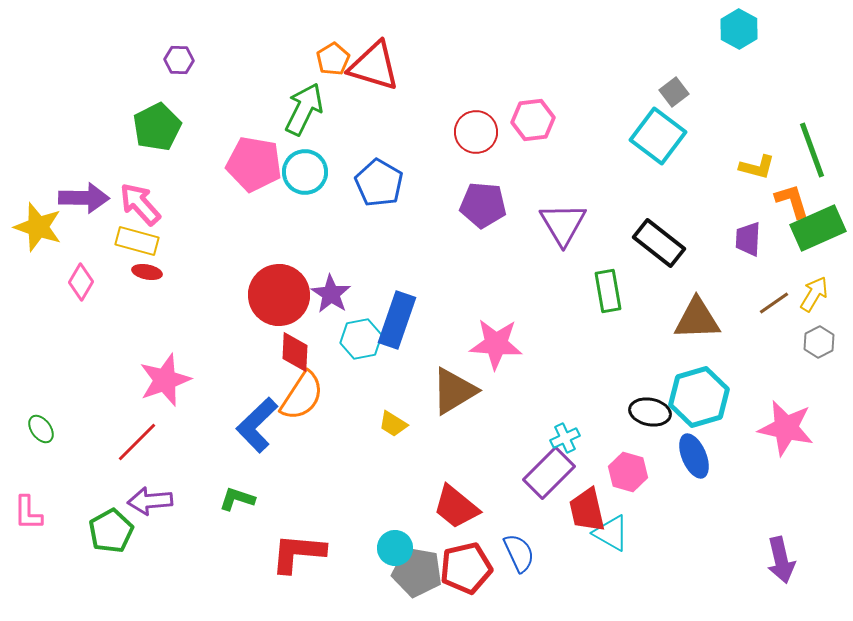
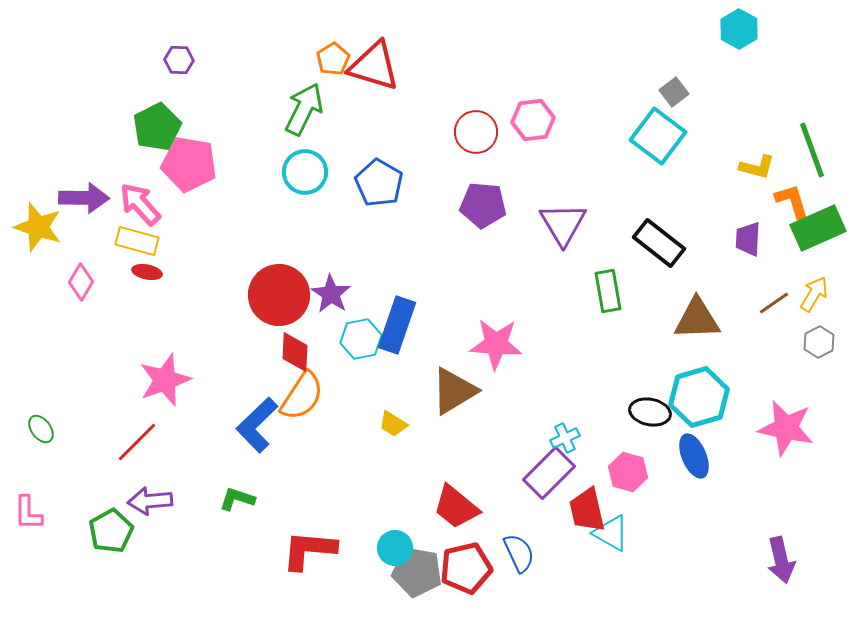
pink pentagon at (254, 164): moved 65 px left
blue rectangle at (397, 320): moved 5 px down
red L-shape at (298, 553): moved 11 px right, 3 px up
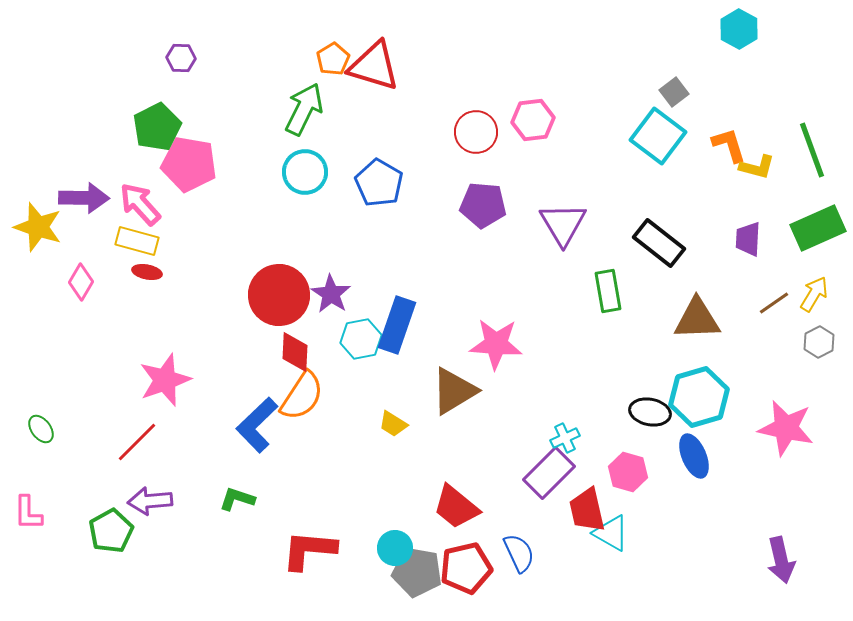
purple hexagon at (179, 60): moved 2 px right, 2 px up
orange L-shape at (792, 201): moved 63 px left, 56 px up
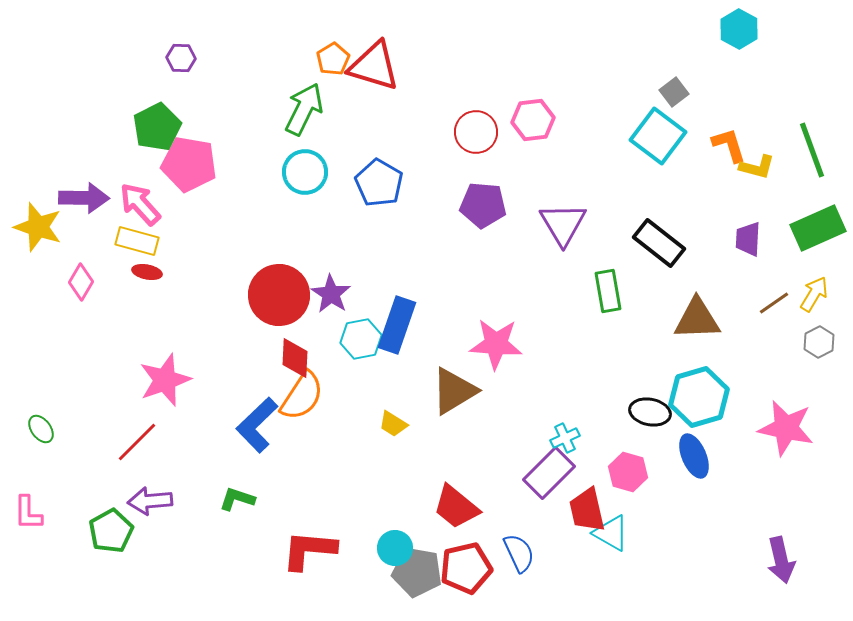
red diamond at (295, 352): moved 6 px down
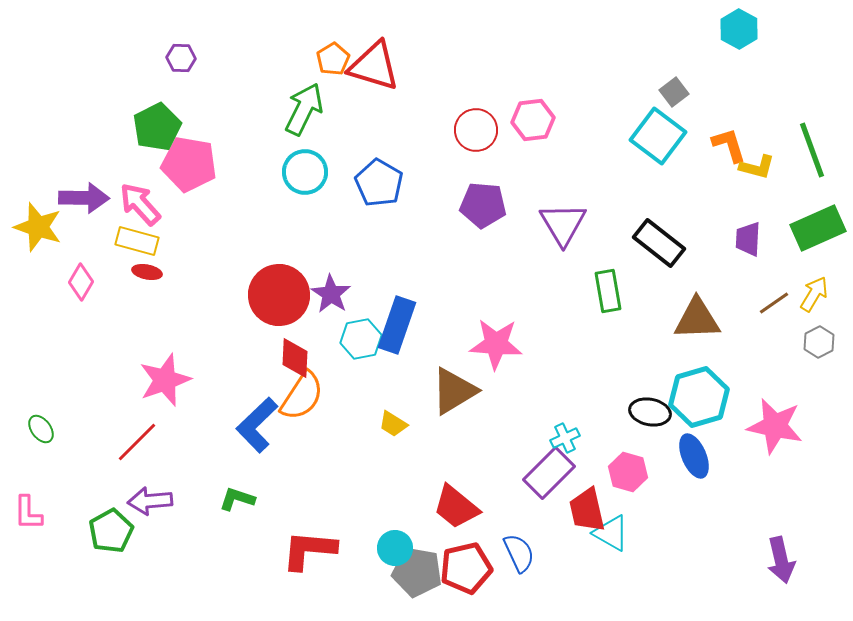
red circle at (476, 132): moved 2 px up
pink star at (786, 428): moved 11 px left, 2 px up
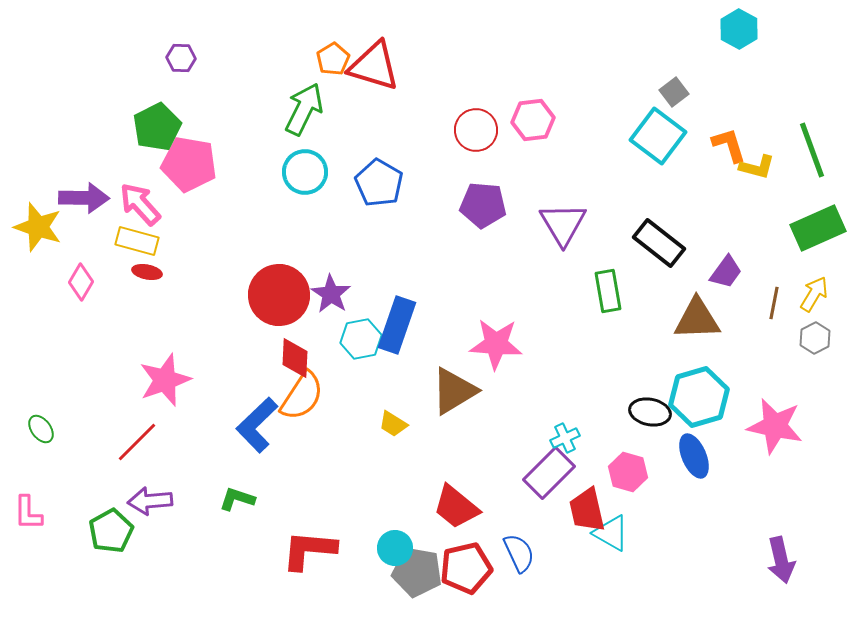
purple trapezoid at (748, 239): moved 22 px left, 33 px down; rotated 147 degrees counterclockwise
brown line at (774, 303): rotated 44 degrees counterclockwise
gray hexagon at (819, 342): moved 4 px left, 4 px up
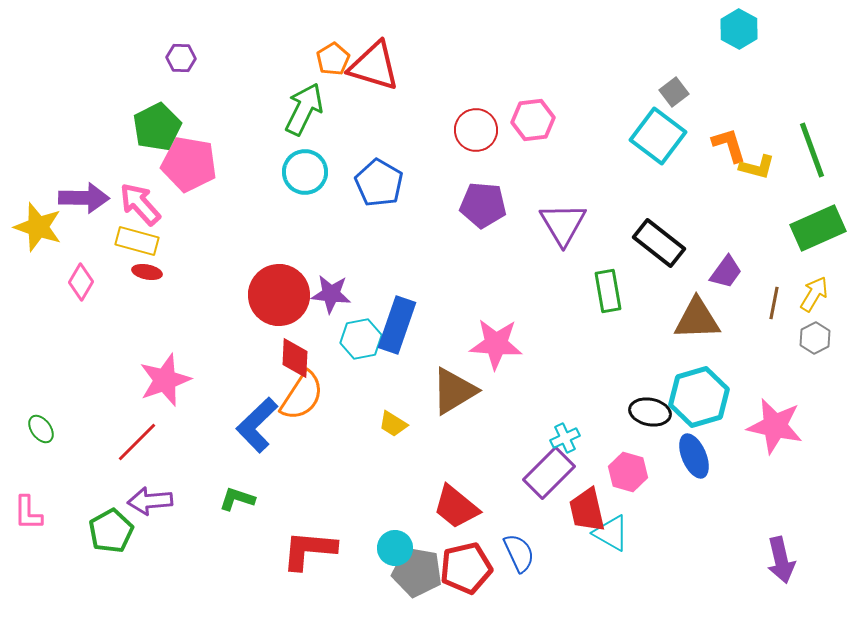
purple star at (331, 294): rotated 27 degrees counterclockwise
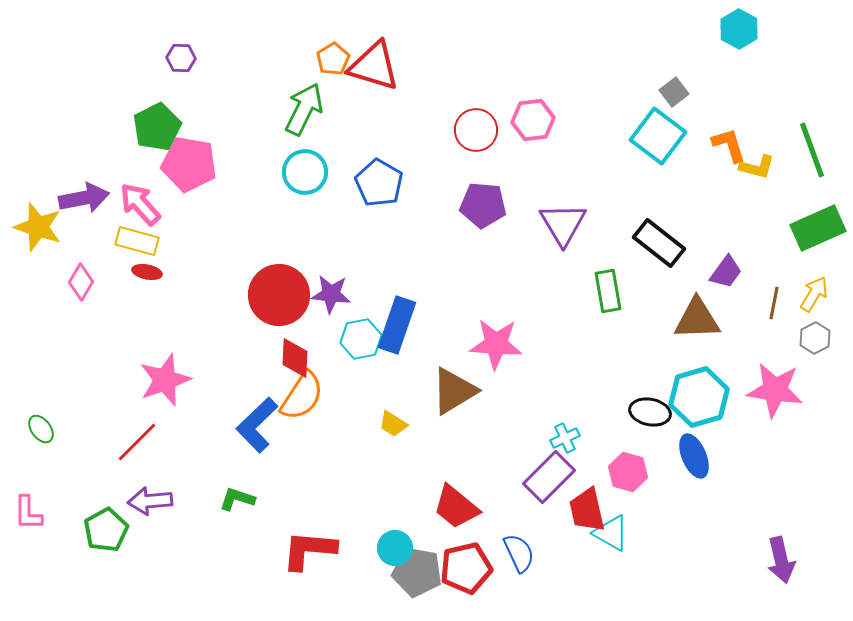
purple arrow at (84, 198): rotated 12 degrees counterclockwise
pink star at (775, 426): moved 36 px up; rotated 4 degrees counterclockwise
purple rectangle at (549, 473): moved 4 px down
green pentagon at (111, 531): moved 5 px left, 1 px up
